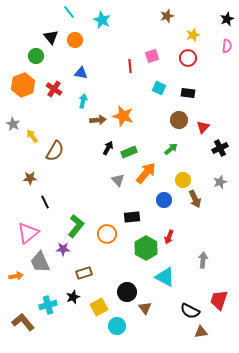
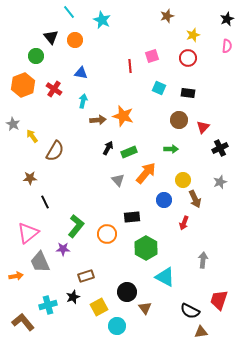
green arrow at (171, 149): rotated 40 degrees clockwise
red arrow at (169, 237): moved 15 px right, 14 px up
brown rectangle at (84, 273): moved 2 px right, 3 px down
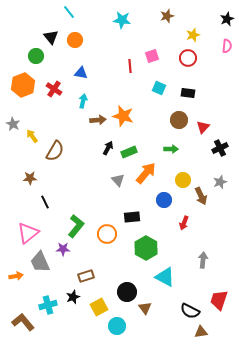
cyan star at (102, 20): moved 20 px right; rotated 18 degrees counterclockwise
brown arrow at (195, 199): moved 6 px right, 3 px up
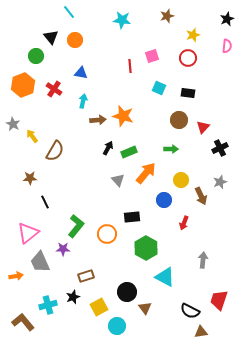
yellow circle at (183, 180): moved 2 px left
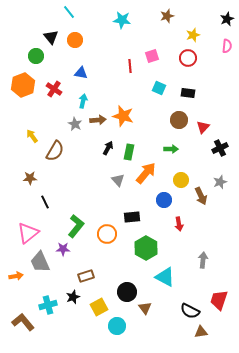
gray star at (13, 124): moved 62 px right
green rectangle at (129, 152): rotated 56 degrees counterclockwise
red arrow at (184, 223): moved 5 px left, 1 px down; rotated 32 degrees counterclockwise
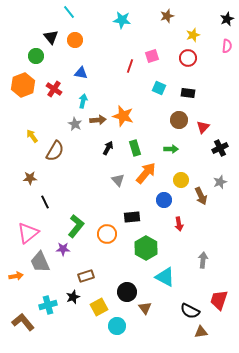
red line at (130, 66): rotated 24 degrees clockwise
green rectangle at (129, 152): moved 6 px right, 4 px up; rotated 28 degrees counterclockwise
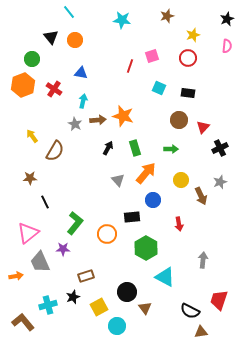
green circle at (36, 56): moved 4 px left, 3 px down
blue circle at (164, 200): moved 11 px left
green L-shape at (76, 226): moved 1 px left, 3 px up
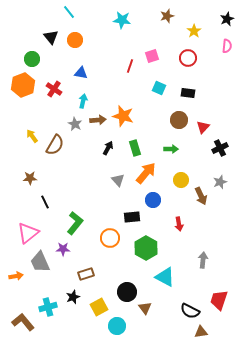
yellow star at (193, 35): moved 1 px right, 4 px up; rotated 16 degrees counterclockwise
brown semicircle at (55, 151): moved 6 px up
orange circle at (107, 234): moved 3 px right, 4 px down
brown rectangle at (86, 276): moved 2 px up
cyan cross at (48, 305): moved 2 px down
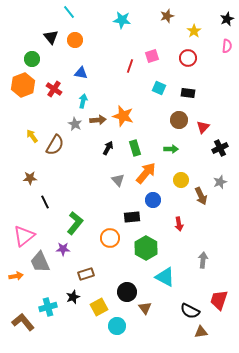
pink triangle at (28, 233): moved 4 px left, 3 px down
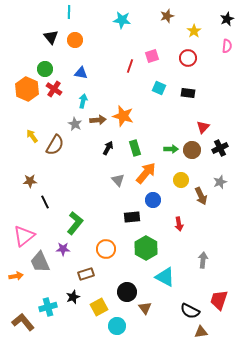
cyan line at (69, 12): rotated 40 degrees clockwise
green circle at (32, 59): moved 13 px right, 10 px down
orange hexagon at (23, 85): moved 4 px right, 4 px down; rotated 15 degrees counterclockwise
brown circle at (179, 120): moved 13 px right, 30 px down
brown star at (30, 178): moved 3 px down
orange circle at (110, 238): moved 4 px left, 11 px down
